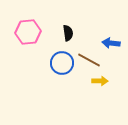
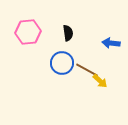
brown line: moved 2 px left, 10 px down
yellow arrow: rotated 42 degrees clockwise
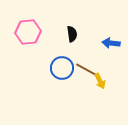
black semicircle: moved 4 px right, 1 px down
blue circle: moved 5 px down
yellow arrow: rotated 21 degrees clockwise
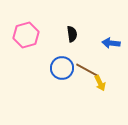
pink hexagon: moved 2 px left, 3 px down; rotated 10 degrees counterclockwise
yellow arrow: moved 2 px down
